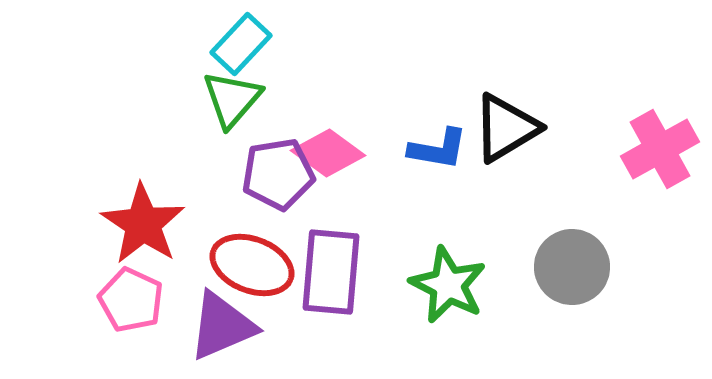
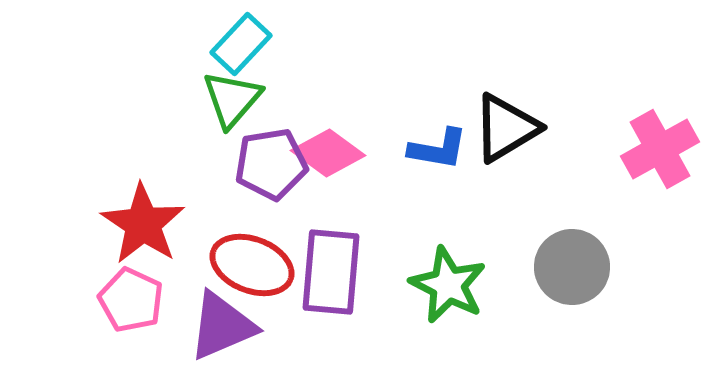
purple pentagon: moved 7 px left, 10 px up
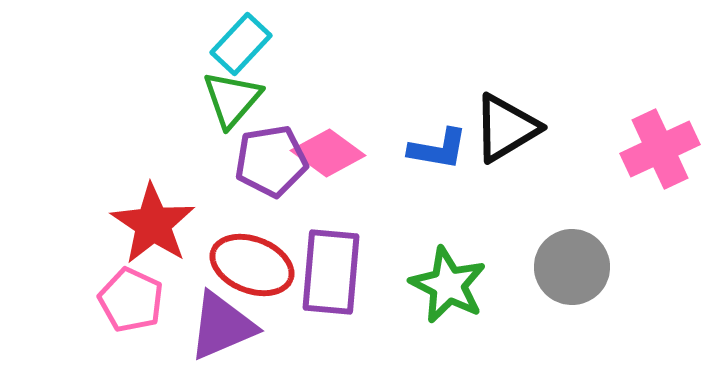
pink cross: rotated 4 degrees clockwise
purple pentagon: moved 3 px up
red star: moved 10 px right
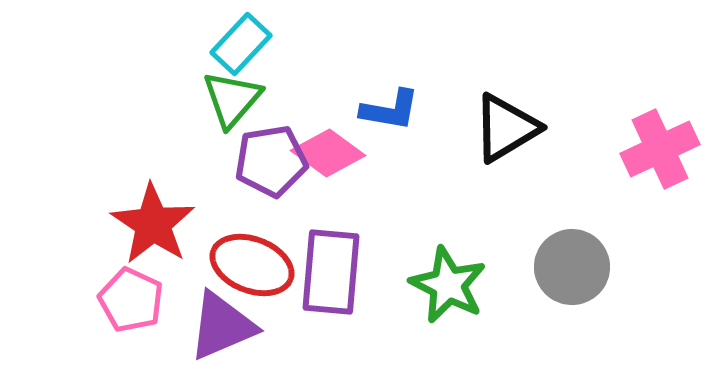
blue L-shape: moved 48 px left, 39 px up
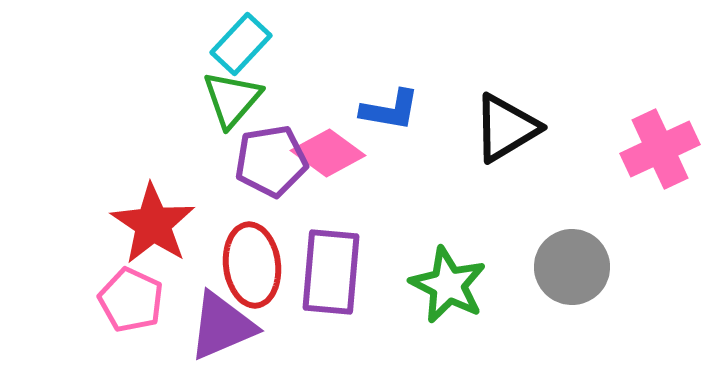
red ellipse: rotated 62 degrees clockwise
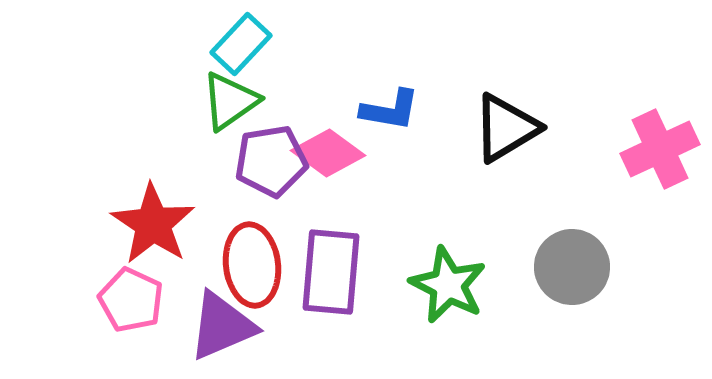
green triangle: moved 2 px left, 2 px down; rotated 14 degrees clockwise
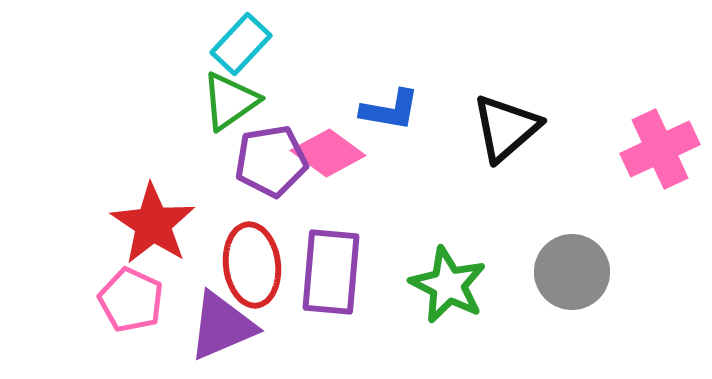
black triangle: rotated 10 degrees counterclockwise
gray circle: moved 5 px down
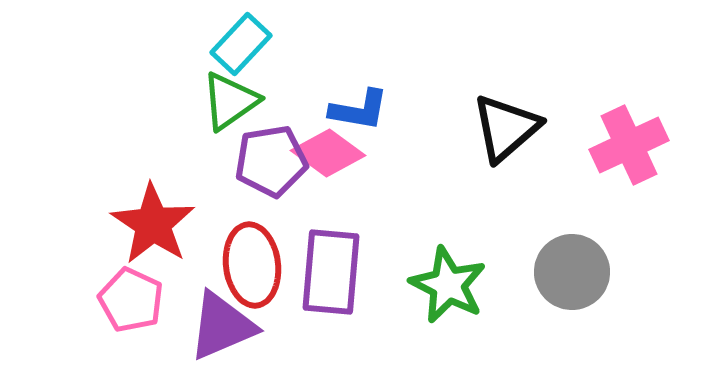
blue L-shape: moved 31 px left
pink cross: moved 31 px left, 4 px up
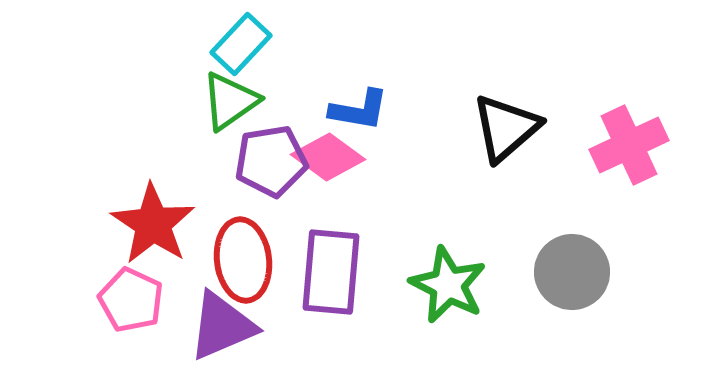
pink diamond: moved 4 px down
red ellipse: moved 9 px left, 5 px up
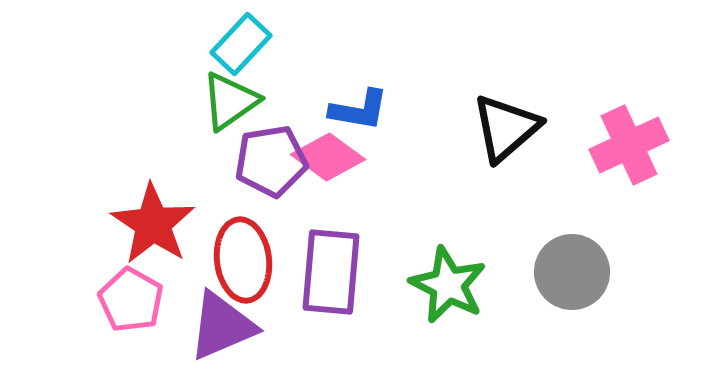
pink pentagon: rotated 4 degrees clockwise
